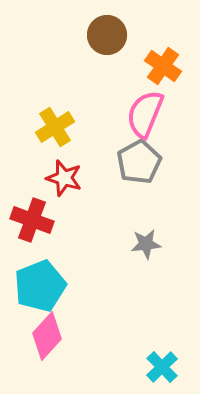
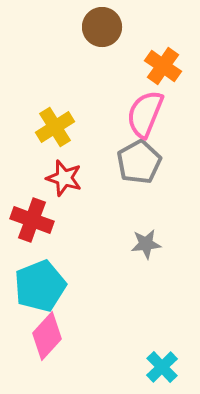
brown circle: moved 5 px left, 8 px up
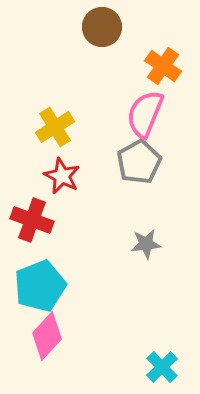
red star: moved 2 px left, 2 px up; rotated 9 degrees clockwise
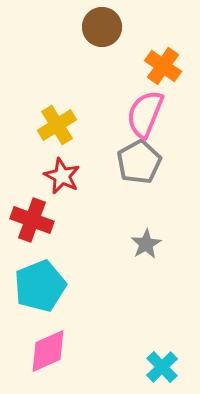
yellow cross: moved 2 px right, 2 px up
gray star: rotated 24 degrees counterclockwise
pink diamond: moved 1 px right, 15 px down; rotated 24 degrees clockwise
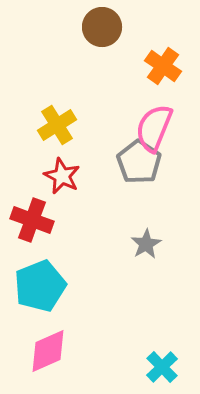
pink semicircle: moved 9 px right, 14 px down
gray pentagon: rotated 9 degrees counterclockwise
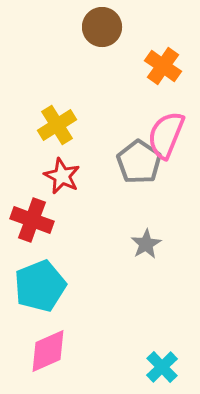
pink semicircle: moved 12 px right, 7 px down
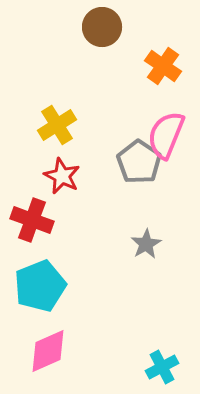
cyan cross: rotated 16 degrees clockwise
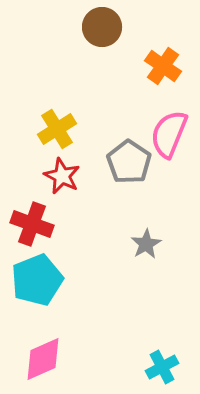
yellow cross: moved 4 px down
pink semicircle: moved 3 px right, 1 px up
gray pentagon: moved 10 px left
red cross: moved 4 px down
cyan pentagon: moved 3 px left, 6 px up
pink diamond: moved 5 px left, 8 px down
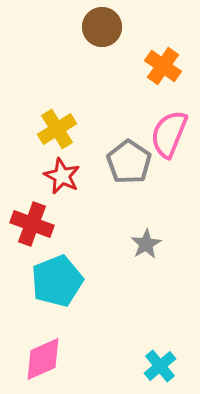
cyan pentagon: moved 20 px right, 1 px down
cyan cross: moved 2 px left, 1 px up; rotated 12 degrees counterclockwise
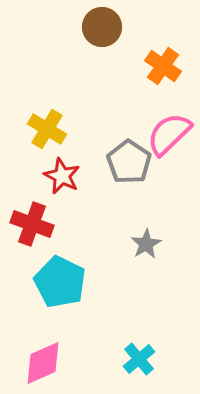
yellow cross: moved 10 px left; rotated 27 degrees counterclockwise
pink semicircle: rotated 24 degrees clockwise
cyan pentagon: moved 3 px right, 1 px down; rotated 24 degrees counterclockwise
pink diamond: moved 4 px down
cyan cross: moved 21 px left, 7 px up
